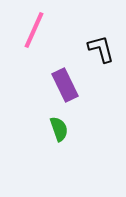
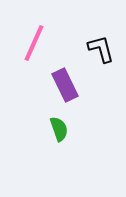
pink line: moved 13 px down
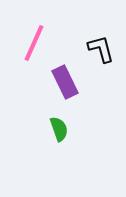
purple rectangle: moved 3 px up
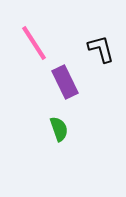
pink line: rotated 57 degrees counterclockwise
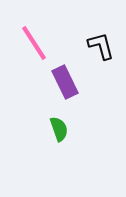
black L-shape: moved 3 px up
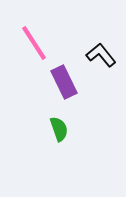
black L-shape: moved 9 px down; rotated 24 degrees counterclockwise
purple rectangle: moved 1 px left
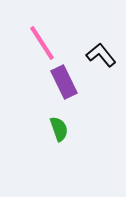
pink line: moved 8 px right
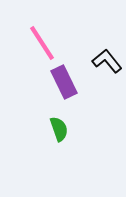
black L-shape: moved 6 px right, 6 px down
